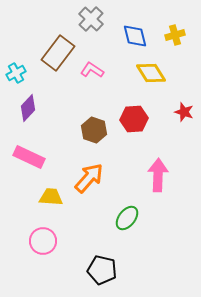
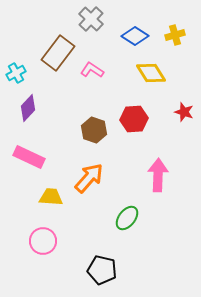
blue diamond: rotated 44 degrees counterclockwise
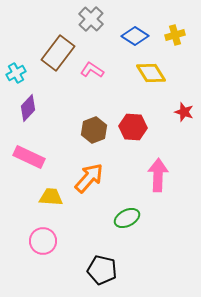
red hexagon: moved 1 px left, 8 px down; rotated 8 degrees clockwise
brown hexagon: rotated 20 degrees clockwise
green ellipse: rotated 25 degrees clockwise
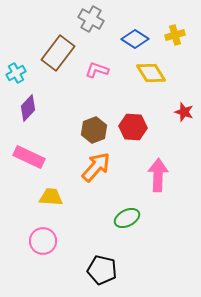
gray cross: rotated 15 degrees counterclockwise
blue diamond: moved 3 px down
pink L-shape: moved 5 px right; rotated 15 degrees counterclockwise
orange arrow: moved 7 px right, 11 px up
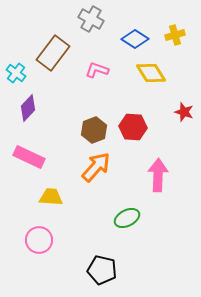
brown rectangle: moved 5 px left
cyan cross: rotated 24 degrees counterclockwise
pink circle: moved 4 px left, 1 px up
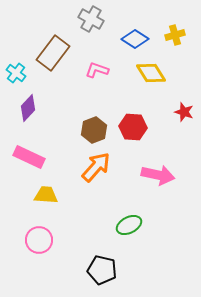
pink arrow: rotated 100 degrees clockwise
yellow trapezoid: moved 5 px left, 2 px up
green ellipse: moved 2 px right, 7 px down
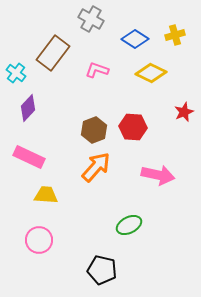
yellow diamond: rotated 32 degrees counterclockwise
red star: rotated 30 degrees clockwise
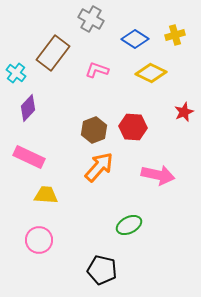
orange arrow: moved 3 px right
